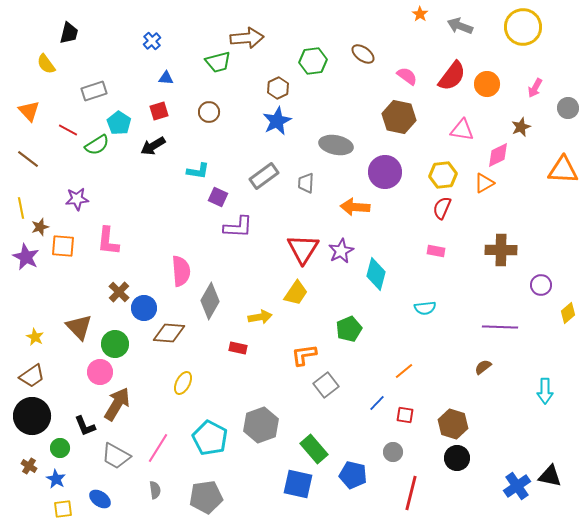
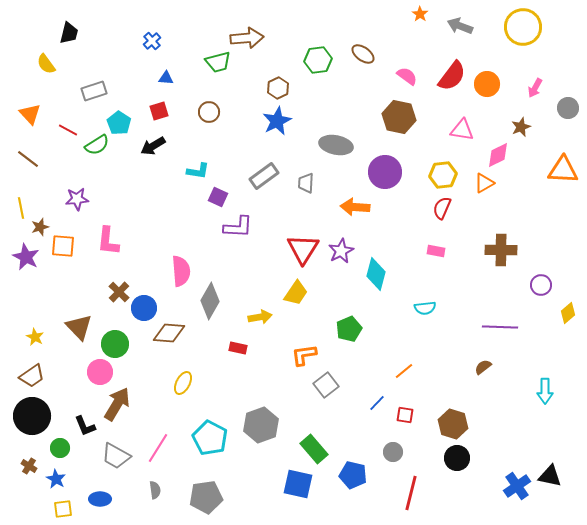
green hexagon at (313, 61): moved 5 px right, 1 px up
orange triangle at (29, 111): moved 1 px right, 3 px down
blue ellipse at (100, 499): rotated 35 degrees counterclockwise
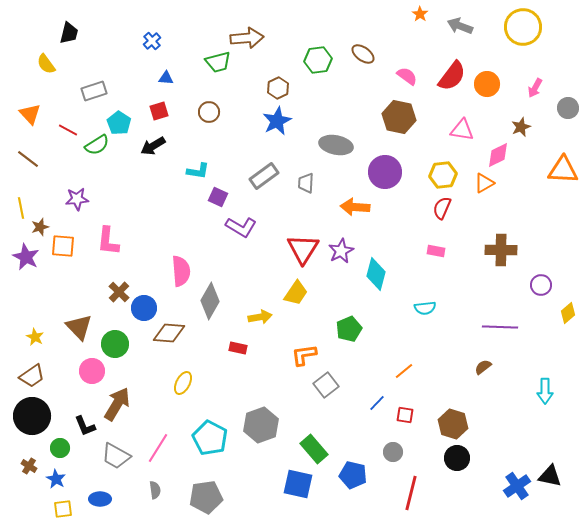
purple L-shape at (238, 227): moved 3 px right; rotated 28 degrees clockwise
pink circle at (100, 372): moved 8 px left, 1 px up
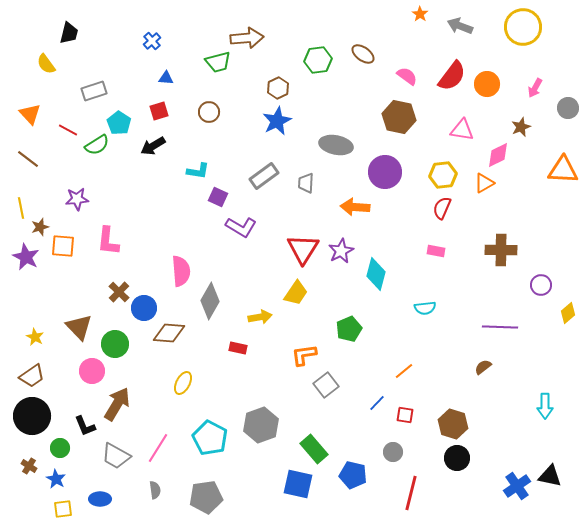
cyan arrow at (545, 391): moved 15 px down
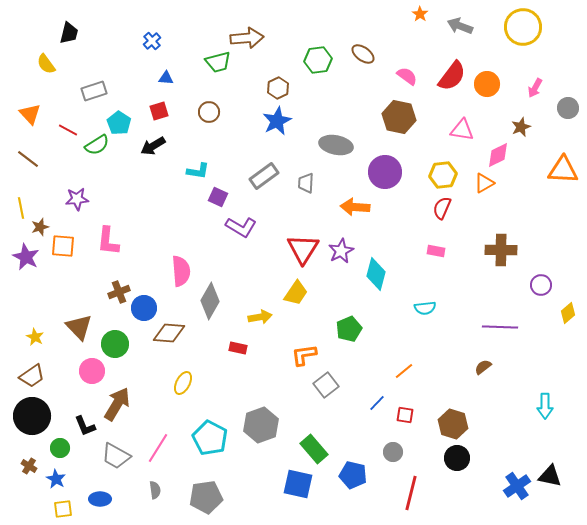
brown cross at (119, 292): rotated 25 degrees clockwise
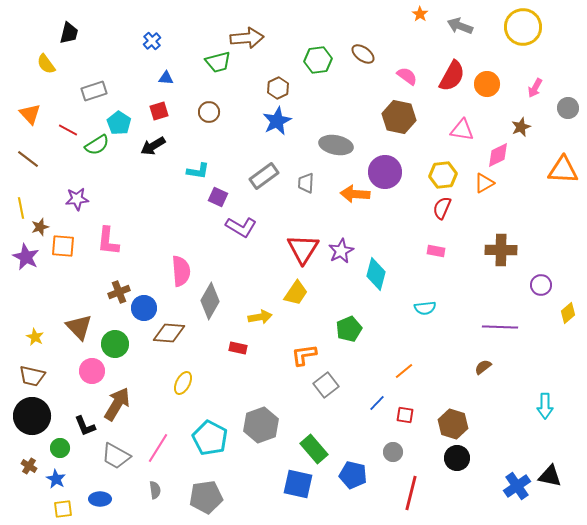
red semicircle at (452, 76): rotated 8 degrees counterclockwise
orange arrow at (355, 207): moved 13 px up
brown trapezoid at (32, 376): rotated 48 degrees clockwise
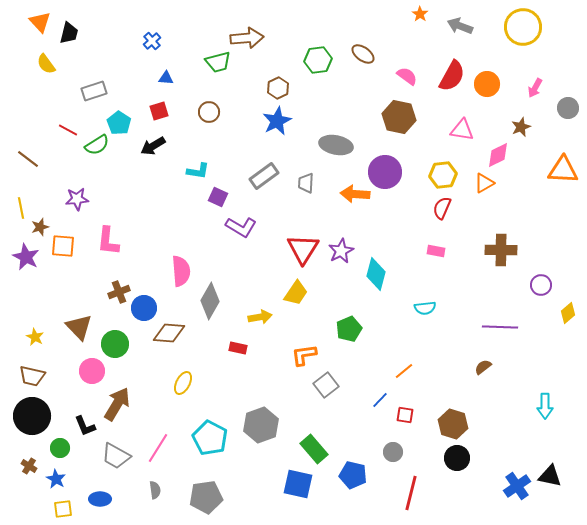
orange triangle at (30, 114): moved 10 px right, 92 px up
blue line at (377, 403): moved 3 px right, 3 px up
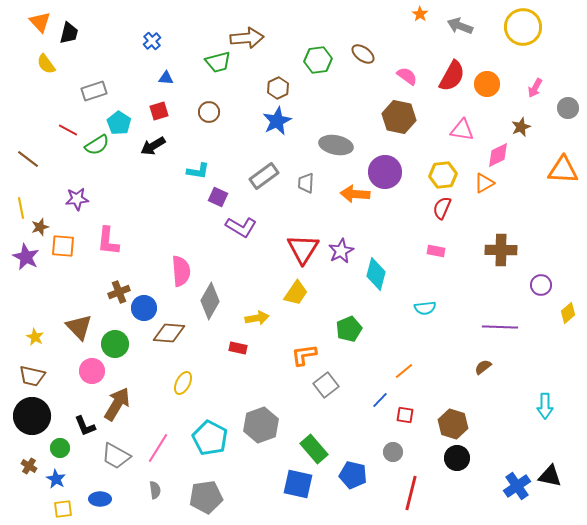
yellow arrow at (260, 317): moved 3 px left, 1 px down
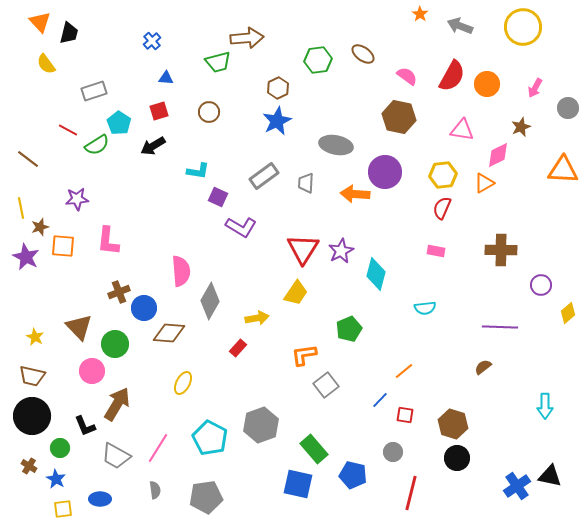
red rectangle at (238, 348): rotated 60 degrees counterclockwise
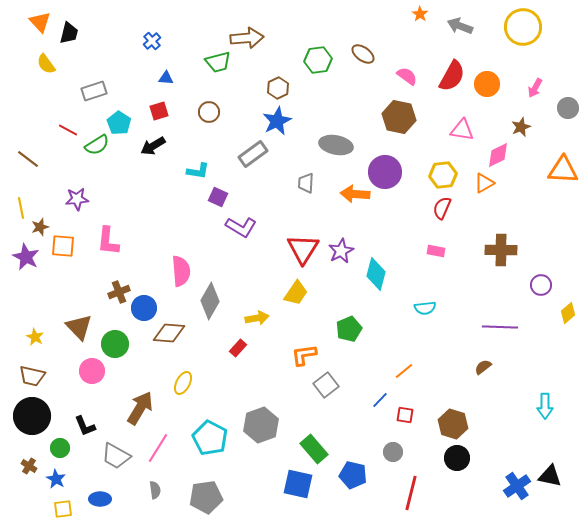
gray rectangle at (264, 176): moved 11 px left, 22 px up
brown arrow at (117, 404): moved 23 px right, 4 px down
